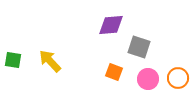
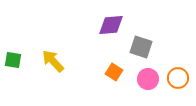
gray square: moved 2 px right
yellow arrow: moved 3 px right
orange square: rotated 12 degrees clockwise
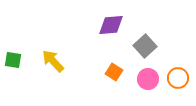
gray square: moved 4 px right, 1 px up; rotated 30 degrees clockwise
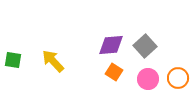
purple diamond: moved 20 px down
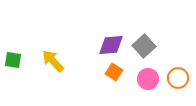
gray square: moved 1 px left
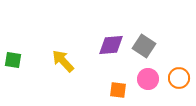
gray square: rotated 15 degrees counterclockwise
yellow arrow: moved 10 px right
orange square: moved 4 px right, 18 px down; rotated 24 degrees counterclockwise
orange circle: moved 1 px right
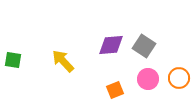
orange square: moved 3 px left; rotated 30 degrees counterclockwise
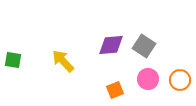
orange circle: moved 1 px right, 2 px down
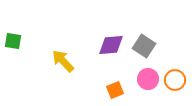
green square: moved 19 px up
orange circle: moved 5 px left
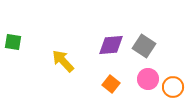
green square: moved 1 px down
orange circle: moved 2 px left, 7 px down
orange square: moved 4 px left, 6 px up; rotated 30 degrees counterclockwise
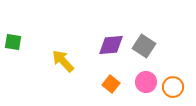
pink circle: moved 2 px left, 3 px down
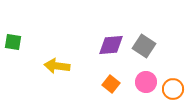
yellow arrow: moved 6 px left, 5 px down; rotated 40 degrees counterclockwise
orange circle: moved 2 px down
